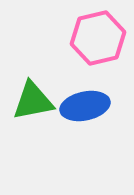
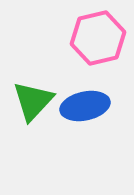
green triangle: rotated 36 degrees counterclockwise
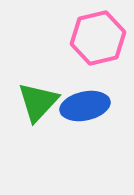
green triangle: moved 5 px right, 1 px down
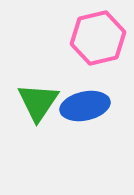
green triangle: rotated 9 degrees counterclockwise
